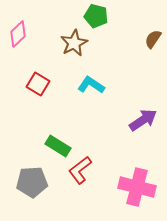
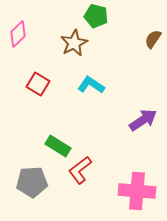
pink cross: moved 4 px down; rotated 9 degrees counterclockwise
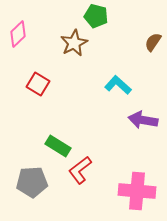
brown semicircle: moved 3 px down
cyan L-shape: moved 27 px right; rotated 8 degrees clockwise
purple arrow: rotated 136 degrees counterclockwise
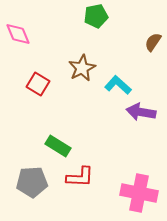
green pentagon: rotated 25 degrees counterclockwise
pink diamond: rotated 68 degrees counterclockwise
brown star: moved 8 px right, 25 px down
purple arrow: moved 2 px left, 8 px up
red L-shape: moved 7 px down; rotated 140 degrees counterclockwise
pink cross: moved 2 px right, 2 px down; rotated 6 degrees clockwise
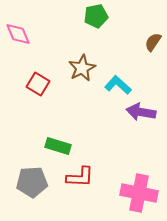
green rectangle: rotated 15 degrees counterclockwise
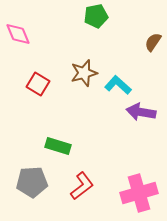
brown star: moved 2 px right, 5 px down; rotated 12 degrees clockwise
red L-shape: moved 2 px right, 9 px down; rotated 40 degrees counterclockwise
pink cross: rotated 27 degrees counterclockwise
